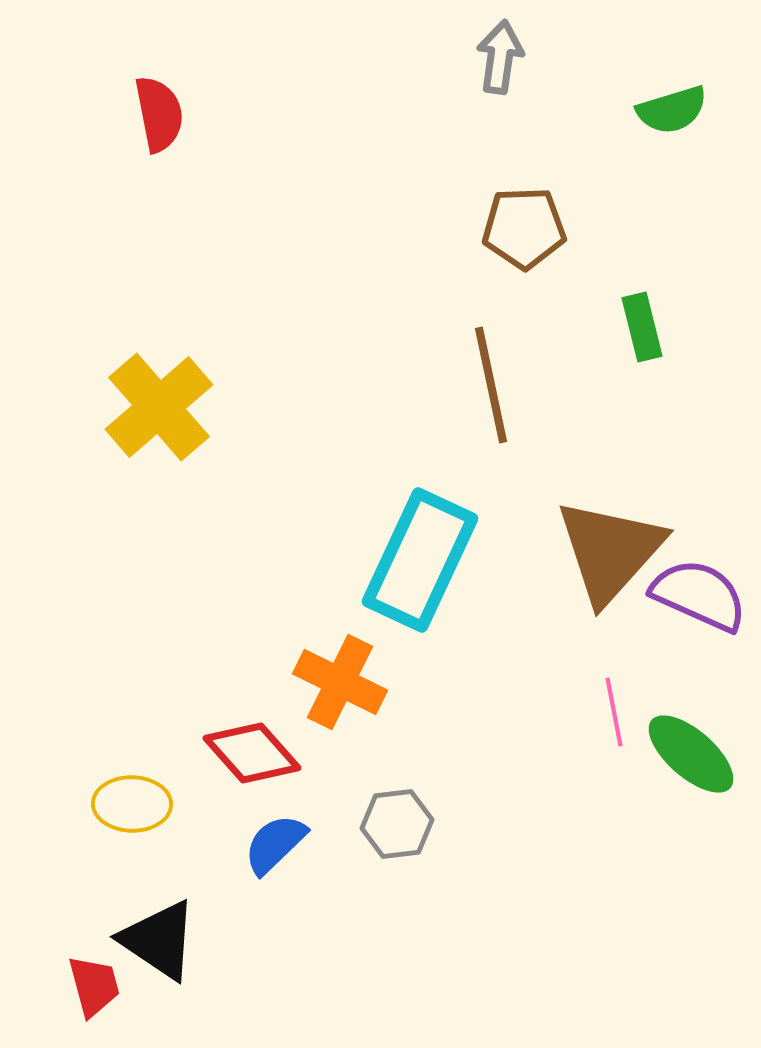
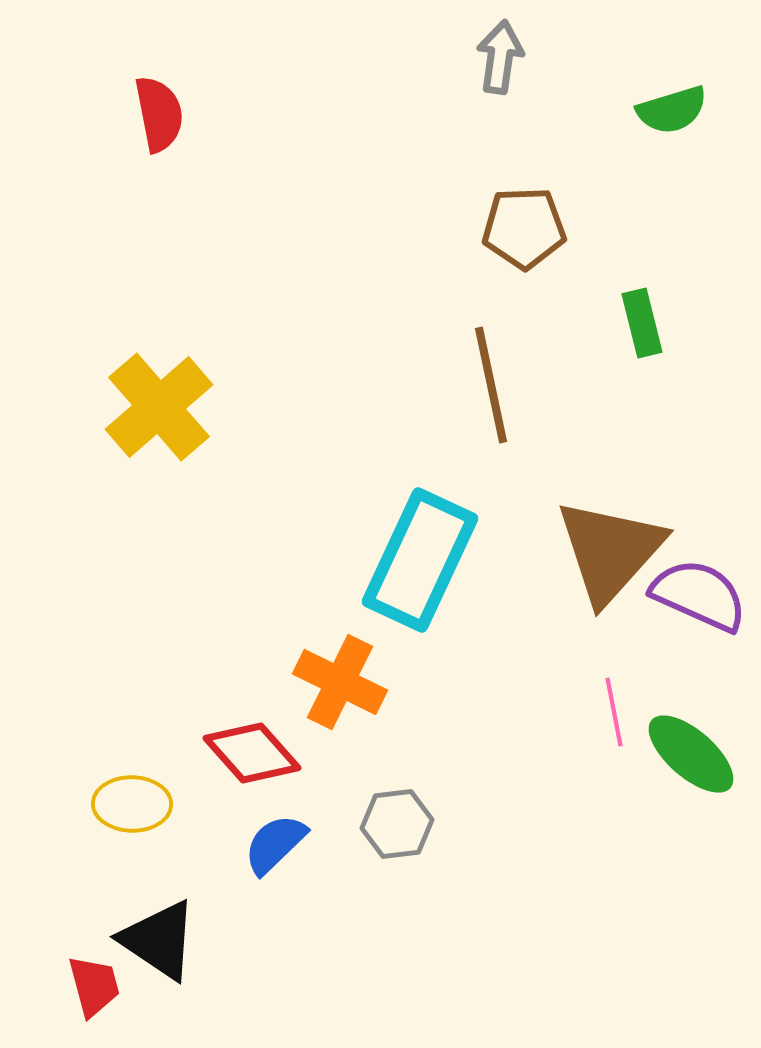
green rectangle: moved 4 px up
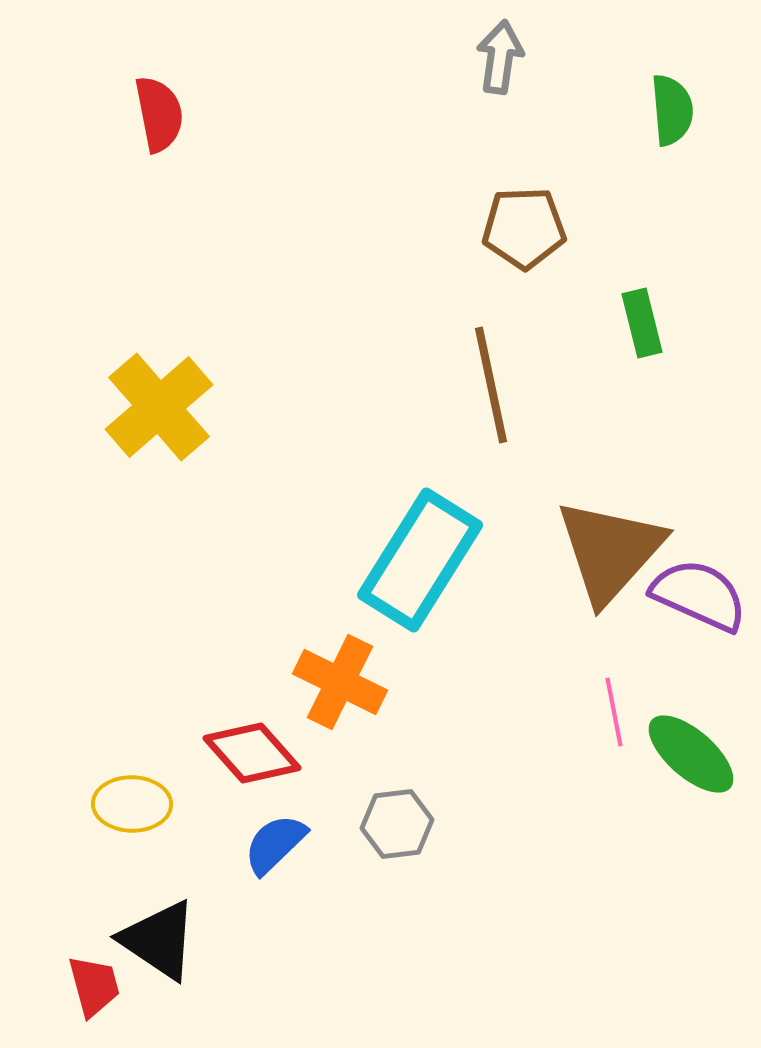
green semicircle: rotated 78 degrees counterclockwise
cyan rectangle: rotated 7 degrees clockwise
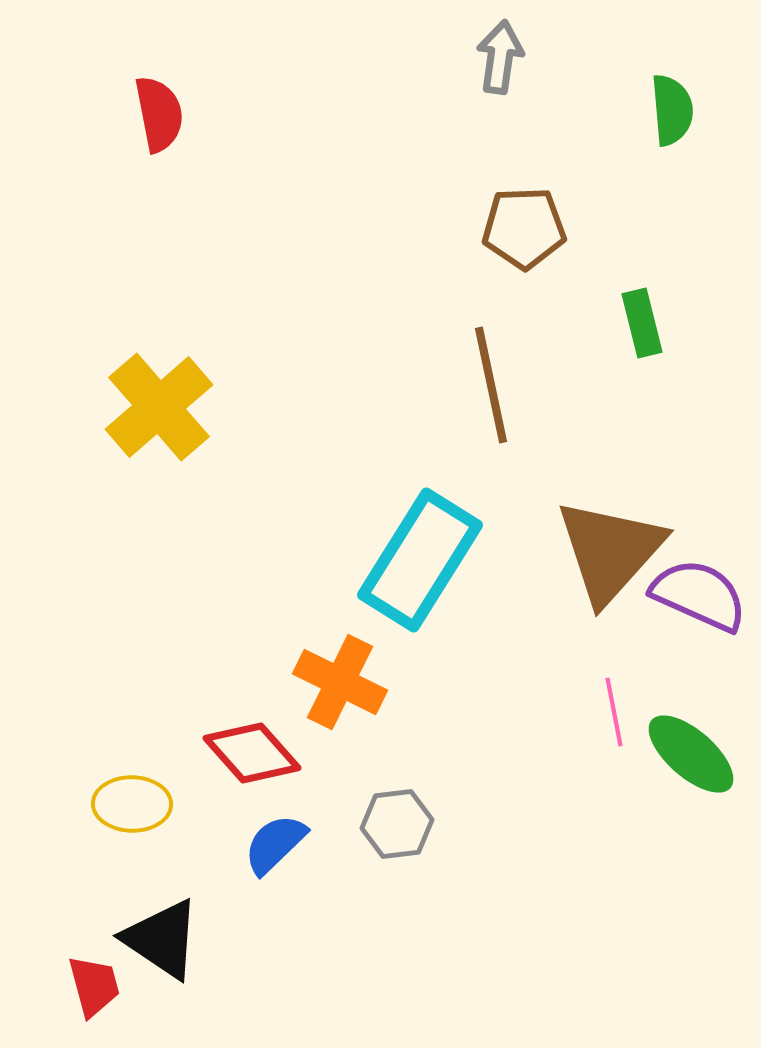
black triangle: moved 3 px right, 1 px up
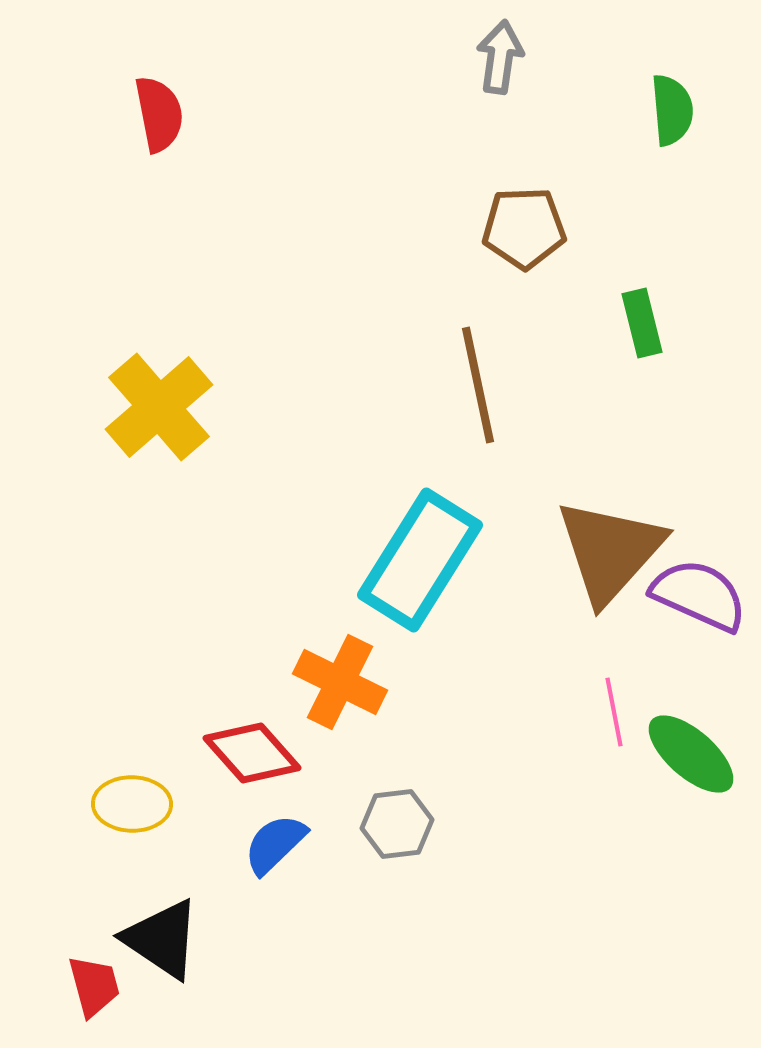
brown line: moved 13 px left
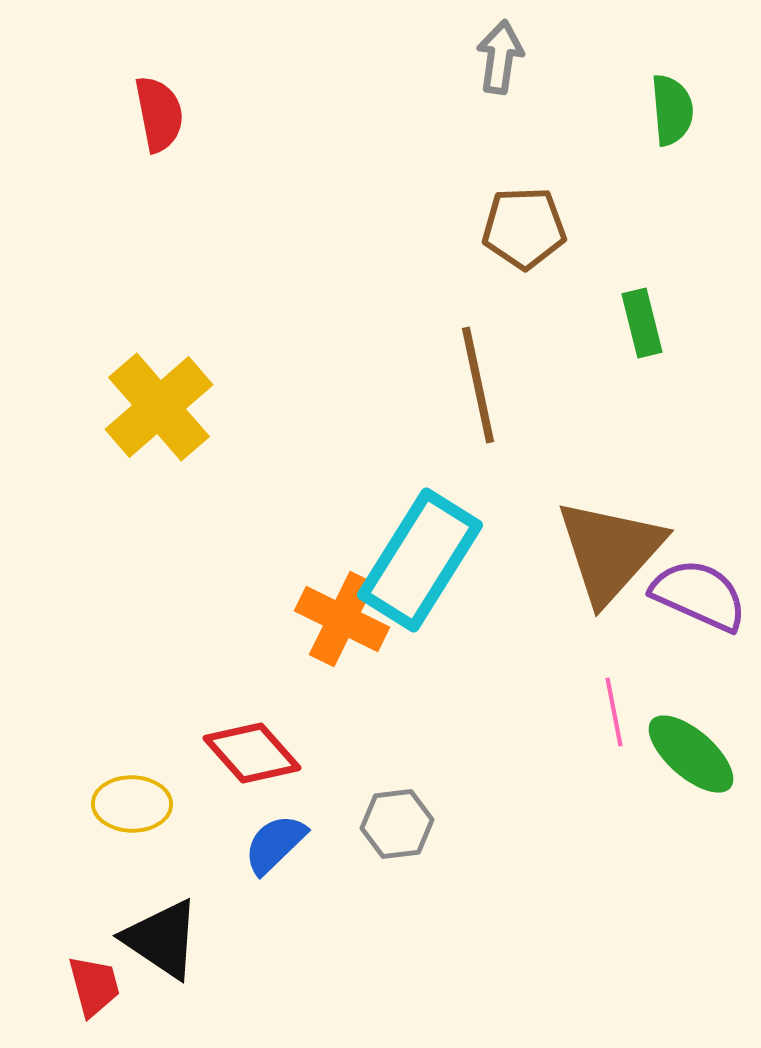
orange cross: moved 2 px right, 63 px up
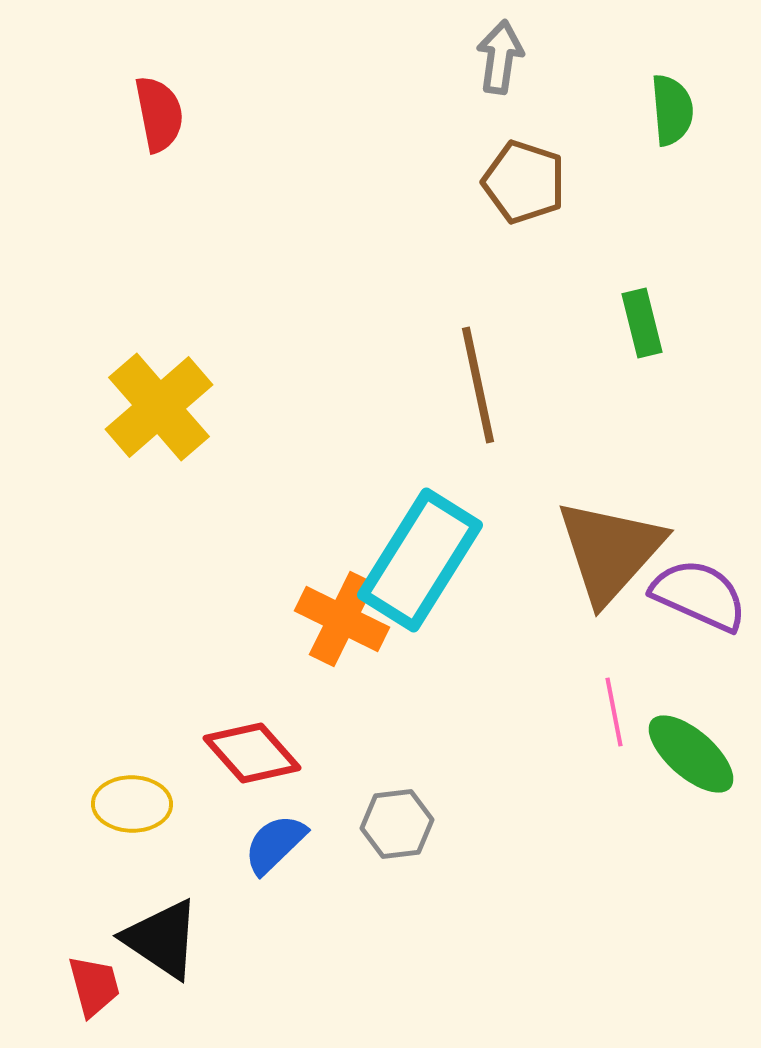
brown pentagon: moved 46 px up; rotated 20 degrees clockwise
